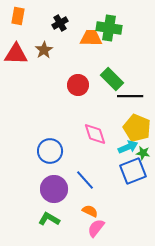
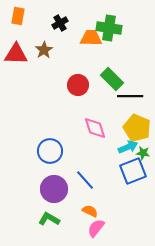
pink diamond: moved 6 px up
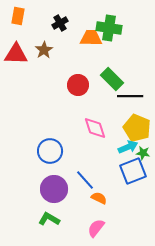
orange semicircle: moved 9 px right, 13 px up
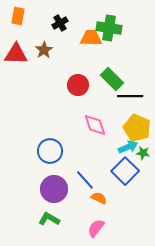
pink diamond: moved 3 px up
blue square: moved 8 px left; rotated 24 degrees counterclockwise
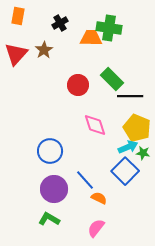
red triangle: rotated 50 degrees counterclockwise
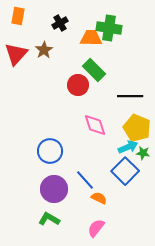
green rectangle: moved 18 px left, 9 px up
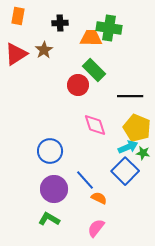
black cross: rotated 28 degrees clockwise
red triangle: rotated 15 degrees clockwise
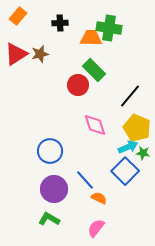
orange rectangle: rotated 30 degrees clockwise
brown star: moved 4 px left, 4 px down; rotated 18 degrees clockwise
black line: rotated 50 degrees counterclockwise
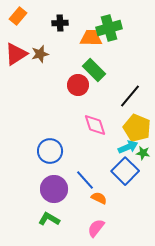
green cross: rotated 25 degrees counterclockwise
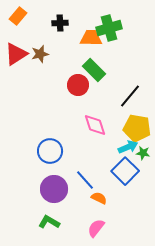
yellow pentagon: rotated 12 degrees counterclockwise
green L-shape: moved 3 px down
